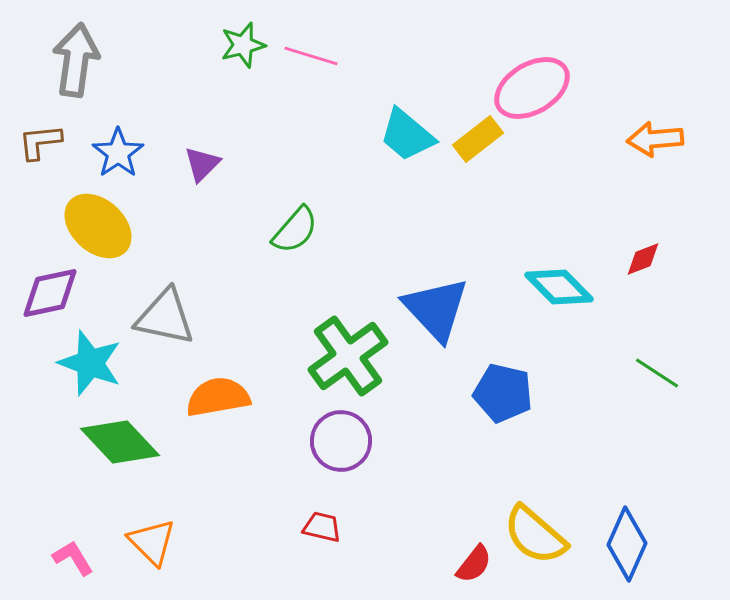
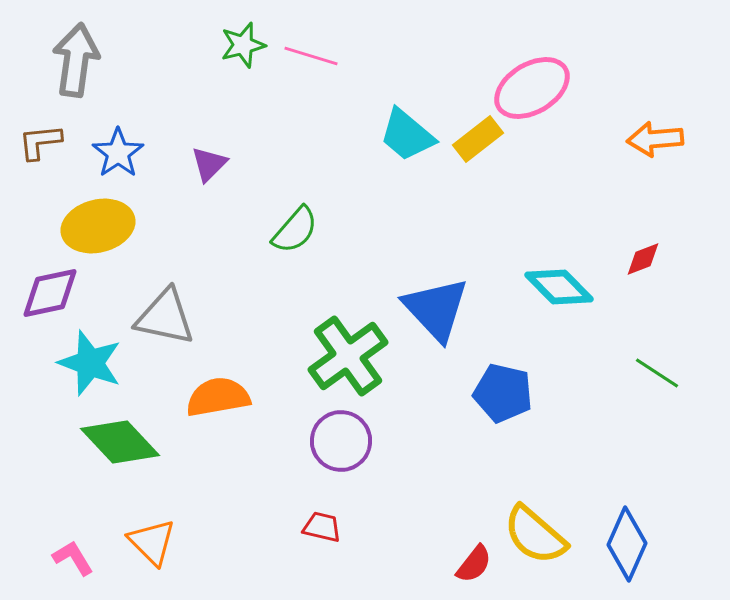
purple triangle: moved 7 px right
yellow ellipse: rotated 56 degrees counterclockwise
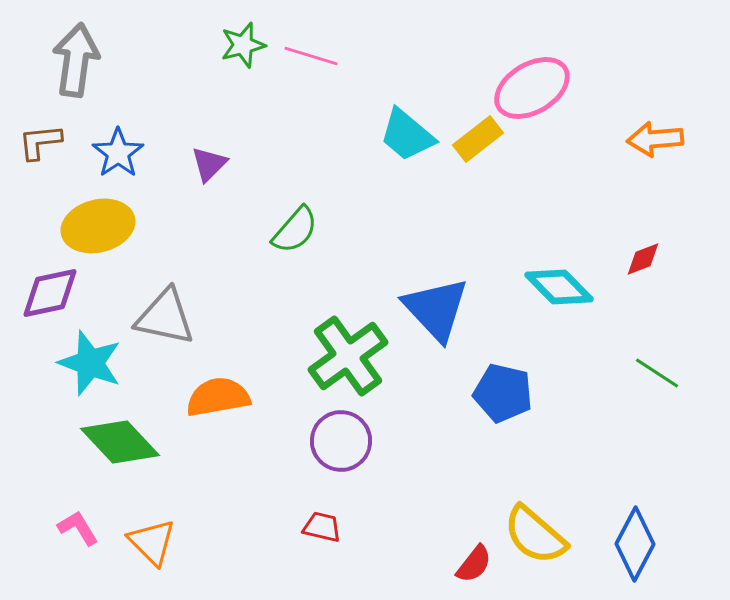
blue diamond: moved 8 px right; rotated 4 degrees clockwise
pink L-shape: moved 5 px right, 30 px up
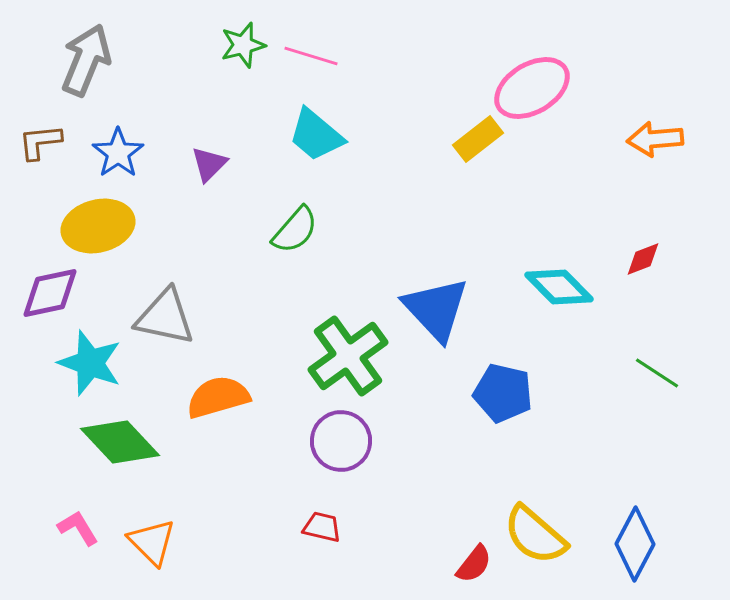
gray arrow: moved 10 px right; rotated 14 degrees clockwise
cyan trapezoid: moved 91 px left
orange semicircle: rotated 6 degrees counterclockwise
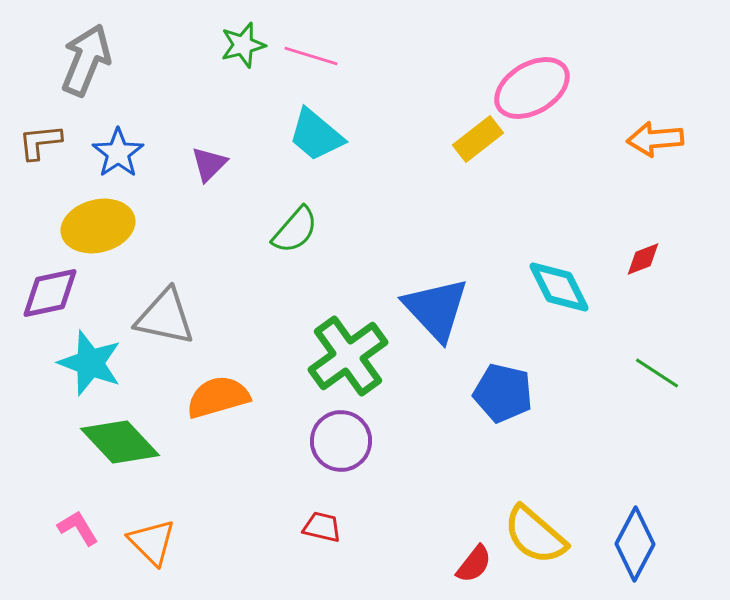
cyan diamond: rotated 18 degrees clockwise
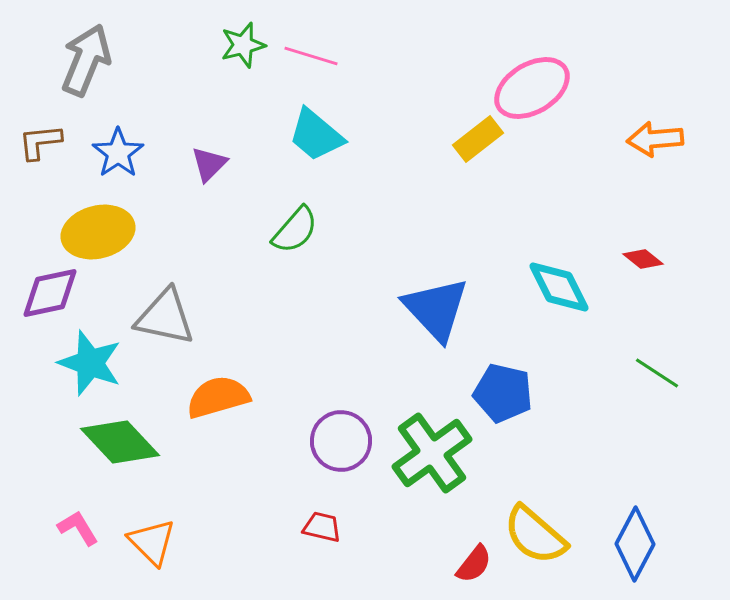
yellow ellipse: moved 6 px down
red diamond: rotated 60 degrees clockwise
green cross: moved 84 px right, 97 px down
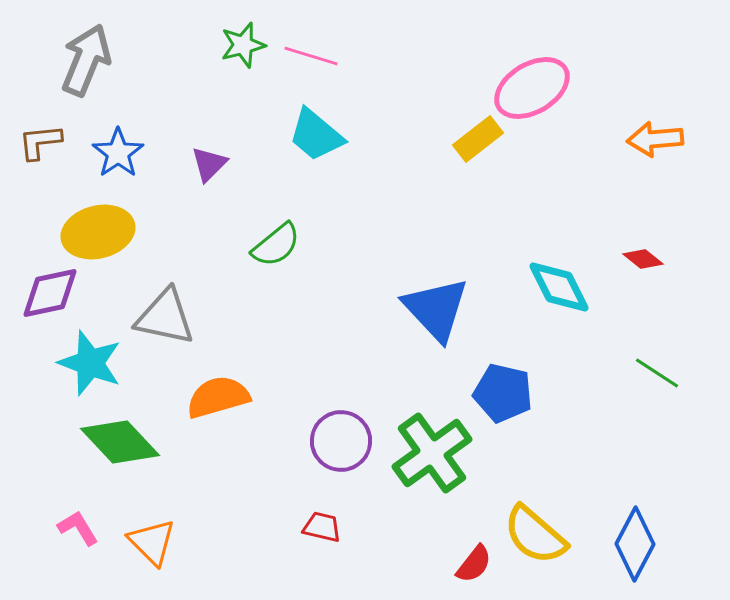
green semicircle: moved 19 px left, 15 px down; rotated 10 degrees clockwise
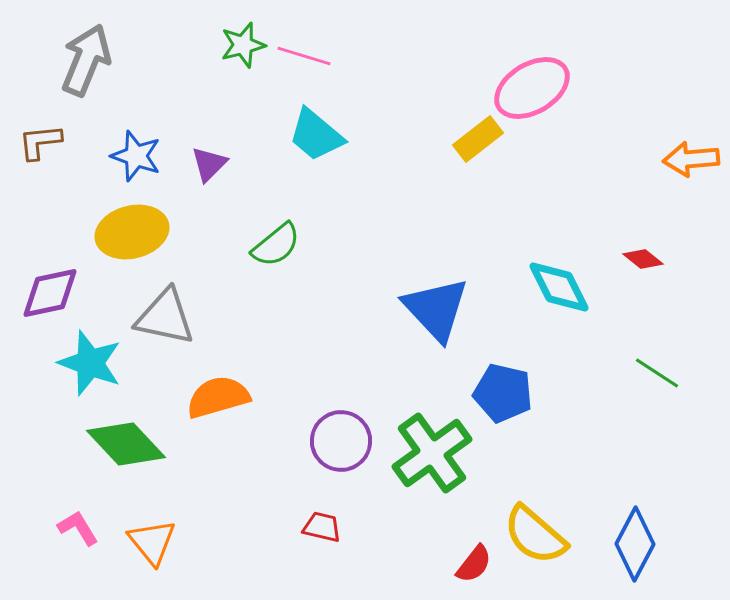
pink line: moved 7 px left
orange arrow: moved 36 px right, 20 px down
blue star: moved 18 px right, 3 px down; rotated 18 degrees counterclockwise
yellow ellipse: moved 34 px right
green diamond: moved 6 px right, 2 px down
orange triangle: rotated 6 degrees clockwise
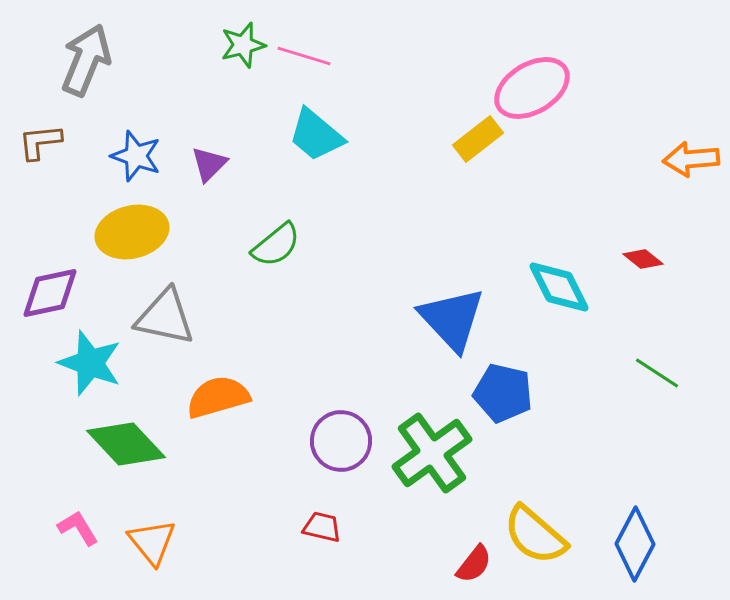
blue triangle: moved 16 px right, 10 px down
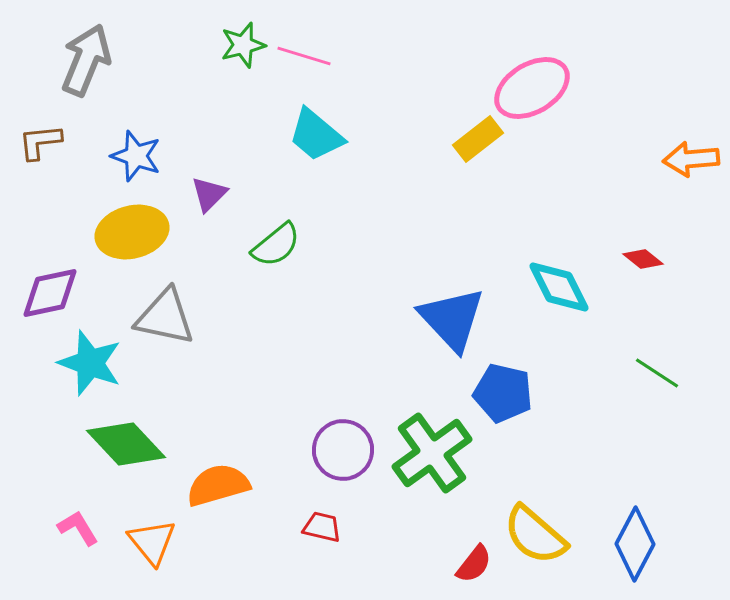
purple triangle: moved 30 px down
orange semicircle: moved 88 px down
purple circle: moved 2 px right, 9 px down
